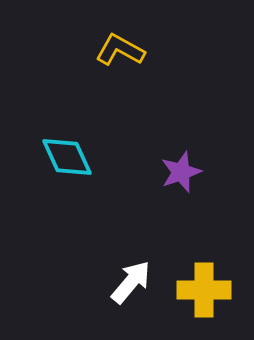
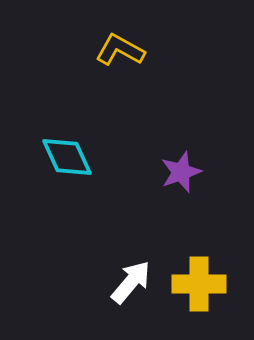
yellow cross: moved 5 px left, 6 px up
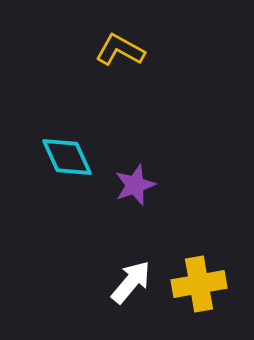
purple star: moved 46 px left, 13 px down
yellow cross: rotated 10 degrees counterclockwise
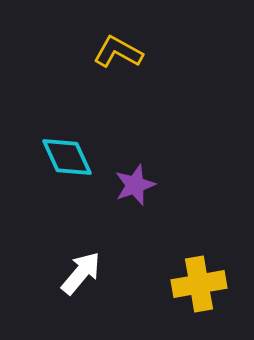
yellow L-shape: moved 2 px left, 2 px down
white arrow: moved 50 px left, 9 px up
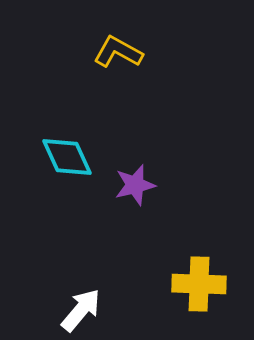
purple star: rotated 6 degrees clockwise
white arrow: moved 37 px down
yellow cross: rotated 12 degrees clockwise
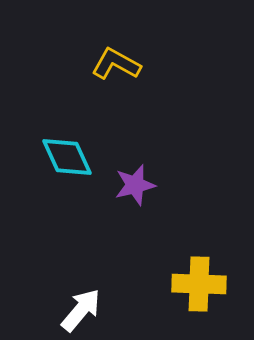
yellow L-shape: moved 2 px left, 12 px down
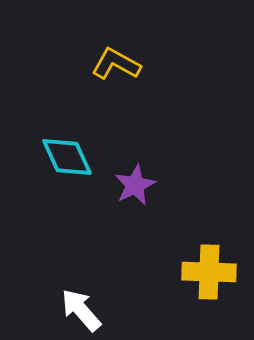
purple star: rotated 12 degrees counterclockwise
yellow cross: moved 10 px right, 12 px up
white arrow: rotated 81 degrees counterclockwise
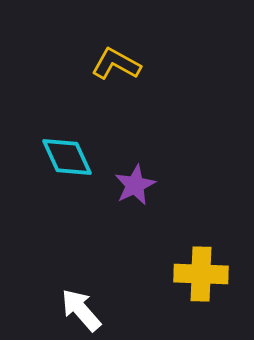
yellow cross: moved 8 px left, 2 px down
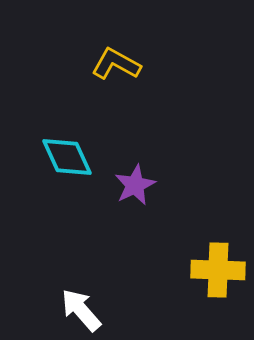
yellow cross: moved 17 px right, 4 px up
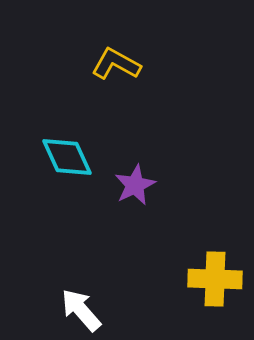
yellow cross: moved 3 px left, 9 px down
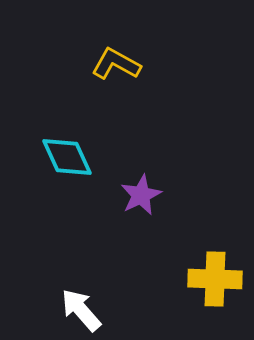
purple star: moved 6 px right, 10 px down
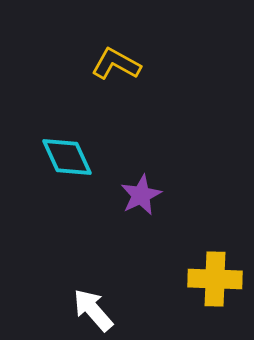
white arrow: moved 12 px right
